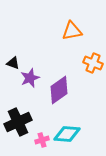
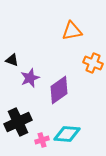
black triangle: moved 1 px left, 3 px up
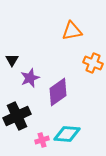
black triangle: rotated 40 degrees clockwise
purple diamond: moved 1 px left, 2 px down
black cross: moved 1 px left, 6 px up
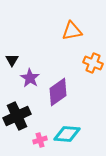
purple star: rotated 18 degrees counterclockwise
pink cross: moved 2 px left
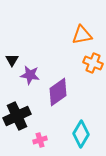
orange triangle: moved 10 px right, 4 px down
purple star: moved 3 px up; rotated 24 degrees counterclockwise
cyan diamond: moved 14 px right; rotated 64 degrees counterclockwise
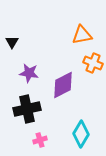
black triangle: moved 18 px up
purple star: moved 1 px left, 2 px up
purple diamond: moved 5 px right, 7 px up; rotated 8 degrees clockwise
black cross: moved 10 px right, 7 px up; rotated 12 degrees clockwise
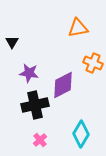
orange triangle: moved 4 px left, 7 px up
black cross: moved 8 px right, 4 px up
pink cross: rotated 24 degrees counterclockwise
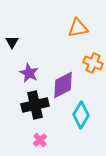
purple star: rotated 18 degrees clockwise
cyan diamond: moved 19 px up
